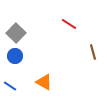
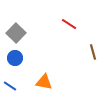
blue circle: moved 2 px down
orange triangle: rotated 18 degrees counterclockwise
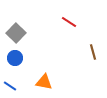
red line: moved 2 px up
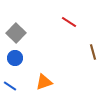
orange triangle: rotated 30 degrees counterclockwise
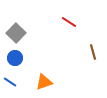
blue line: moved 4 px up
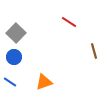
brown line: moved 1 px right, 1 px up
blue circle: moved 1 px left, 1 px up
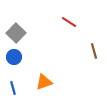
blue line: moved 3 px right, 6 px down; rotated 40 degrees clockwise
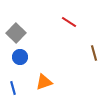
brown line: moved 2 px down
blue circle: moved 6 px right
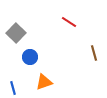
blue circle: moved 10 px right
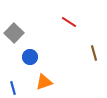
gray square: moved 2 px left
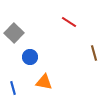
orange triangle: rotated 30 degrees clockwise
